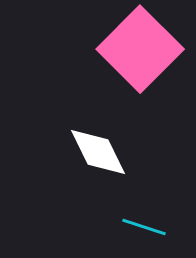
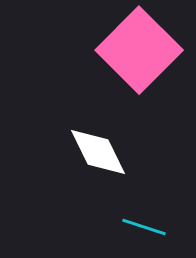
pink square: moved 1 px left, 1 px down
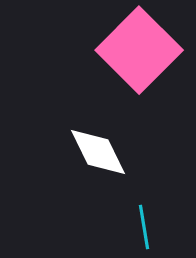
cyan line: rotated 63 degrees clockwise
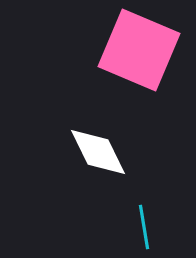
pink square: rotated 22 degrees counterclockwise
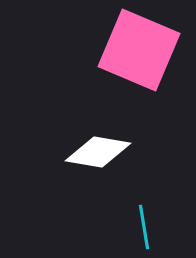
white diamond: rotated 54 degrees counterclockwise
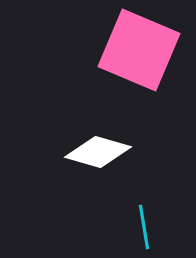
white diamond: rotated 6 degrees clockwise
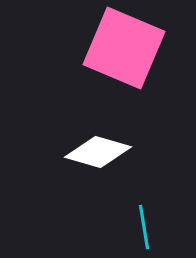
pink square: moved 15 px left, 2 px up
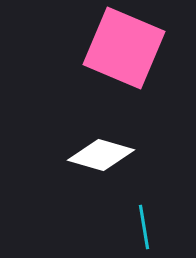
white diamond: moved 3 px right, 3 px down
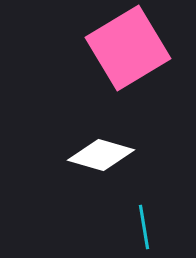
pink square: moved 4 px right; rotated 36 degrees clockwise
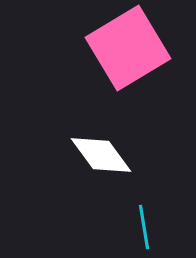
white diamond: rotated 38 degrees clockwise
